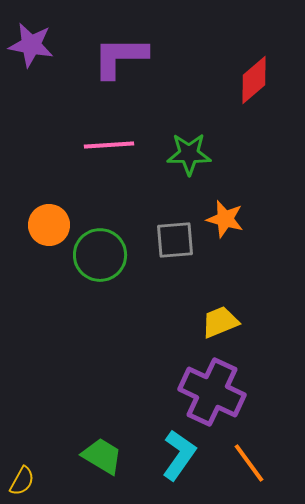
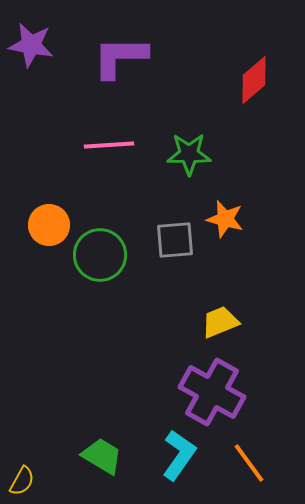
purple cross: rotated 4 degrees clockwise
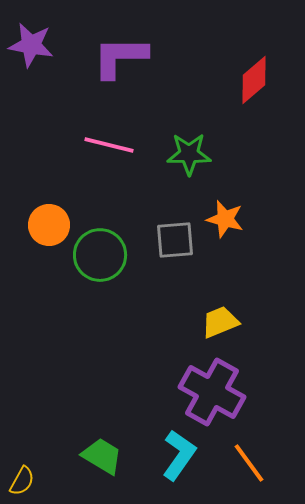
pink line: rotated 18 degrees clockwise
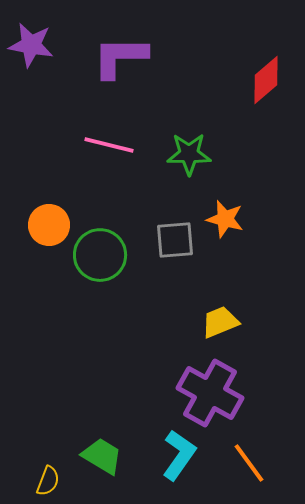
red diamond: moved 12 px right
purple cross: moved 2 px left, 1 px down
yellow semicircle: moved 26 px right; rotated 8 degrees counterclockwise
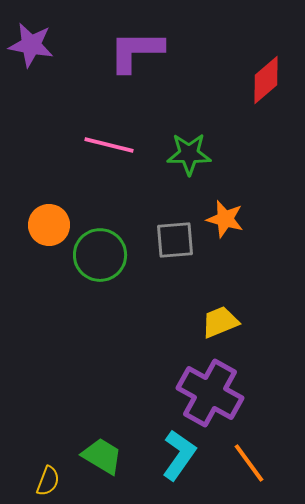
purple L-shape: moved 16 px right, 6 px up
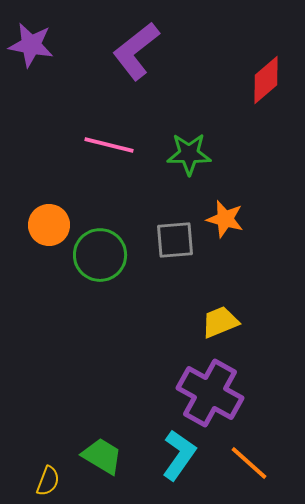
purple L-shape: rotated 38 degrees counterclockwise
orange line: rotated 12 degrees counterclockwise
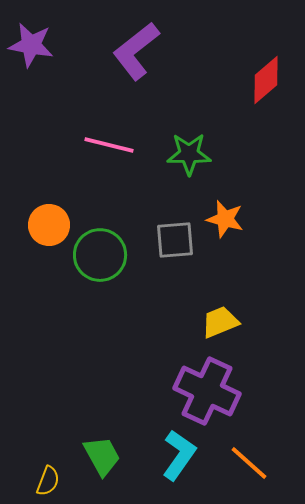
purple cross: moved 3 px left, 2 px up; rotated 4 degrees counterclockwise
green trapezoid: rotated 30 degrees clockwise
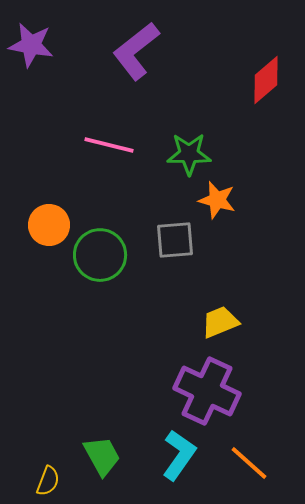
orange star: moved 8 px left, 19 px up
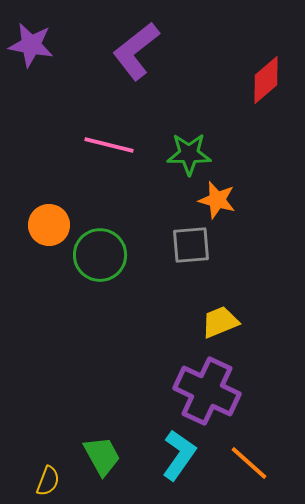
gray square: moved 16 px right, 5 px down
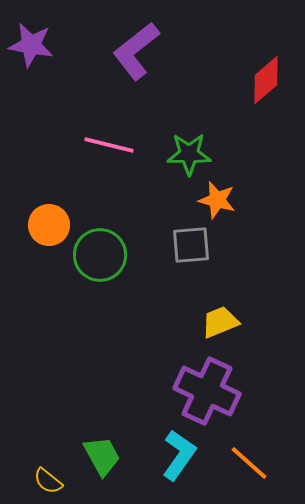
yellow semicircle: rotated 108 degrees clockwise
